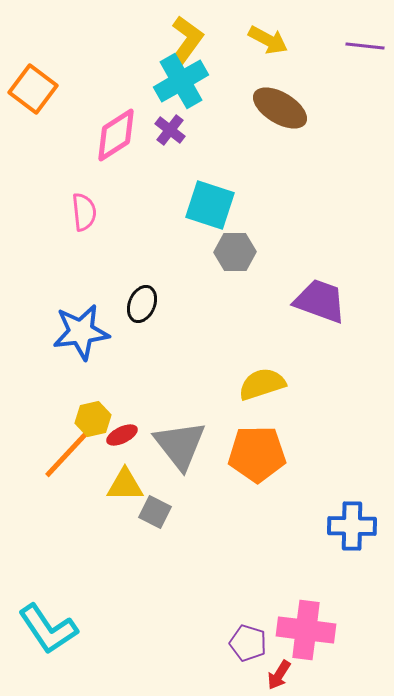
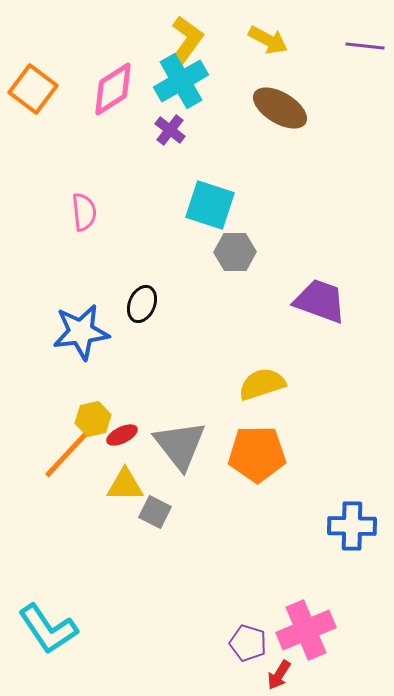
pink diamond: moved 3 px left, 46 px up
pink cross: rotated 30 degrees counterclockwise
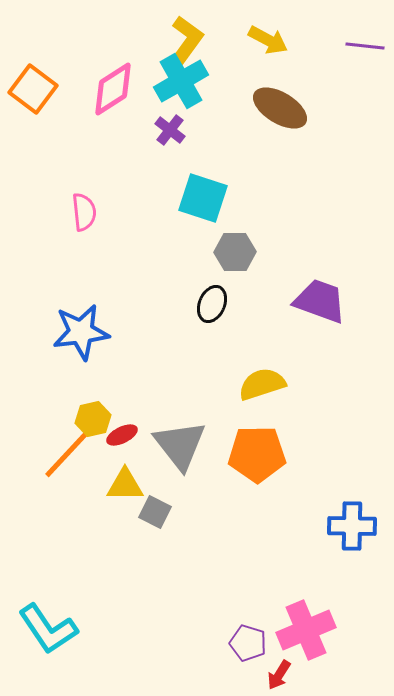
cyan square: moved 7 px left, 7 px up
black ellipse: moved 70 px right
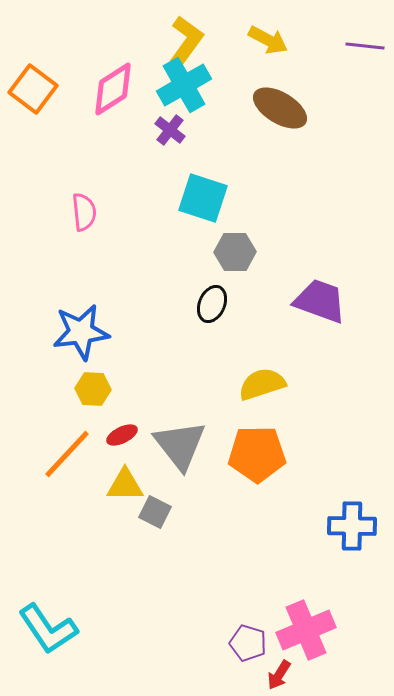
cyan cross: moved 3 px right, 4 px down
yellow hexagon: moved 30 px up; rotated 16 degrees clockwise
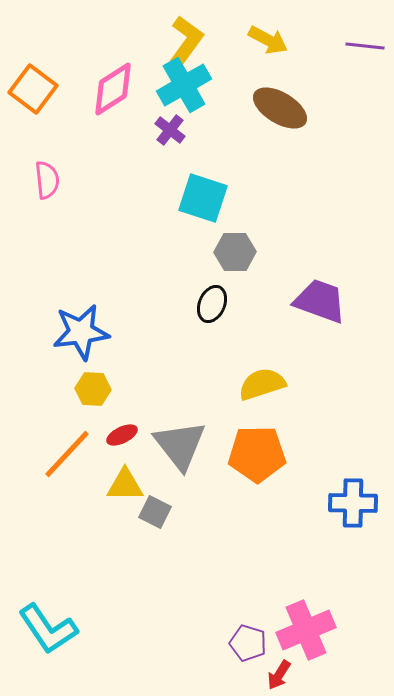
pink semicircle: moved 37 px left, 32 px up
blue cross: moved 1 px right, 23 px up
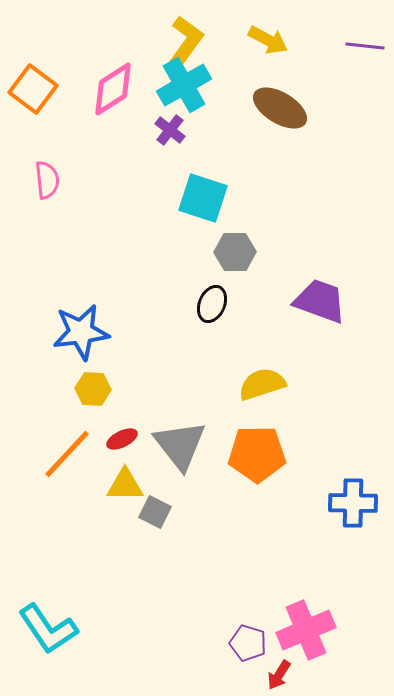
red ellipse: moved 4 px down
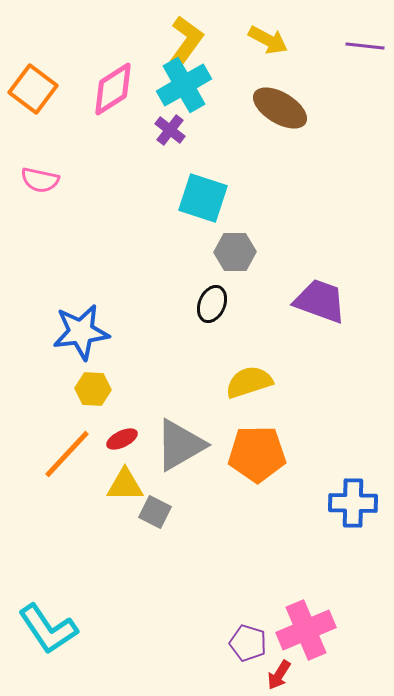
pink semicircle: moved 7 px left; rotated 108 degrees clockwise
yellow semicircle: moved 13 px left, 2 px up
gray triangle: rotated 38 degrees clockwise
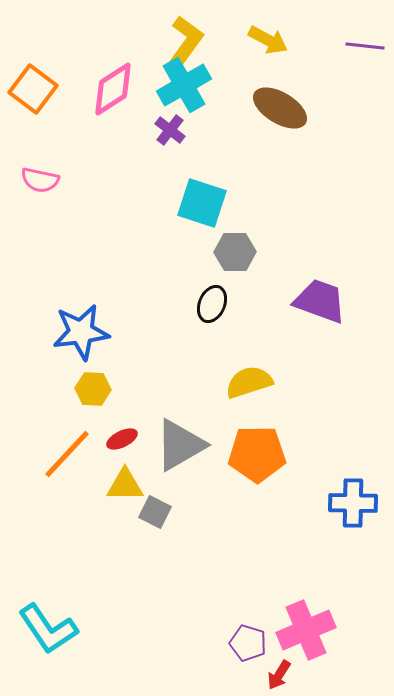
cyan square: moved 1 px left, 5 px down
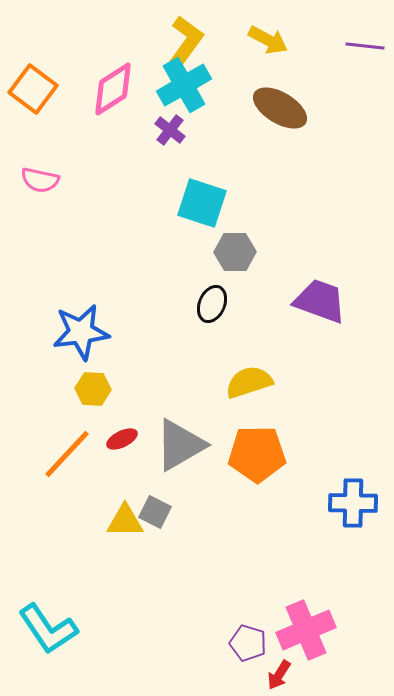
yellow triangle: moved 36 px down
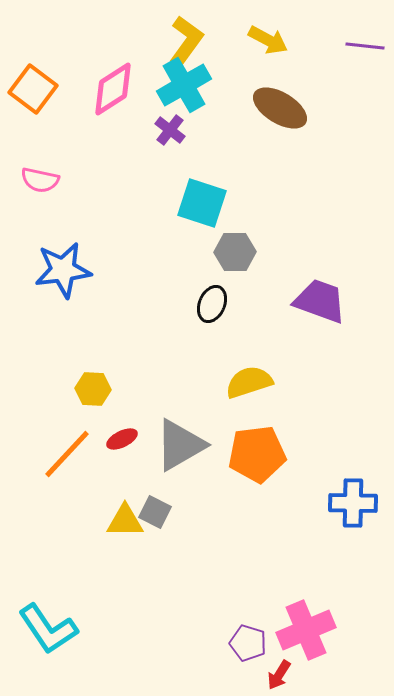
blue star: moved 18 px left, 62 px up
orange pentagon: rotated 6 degrees counterclockwise
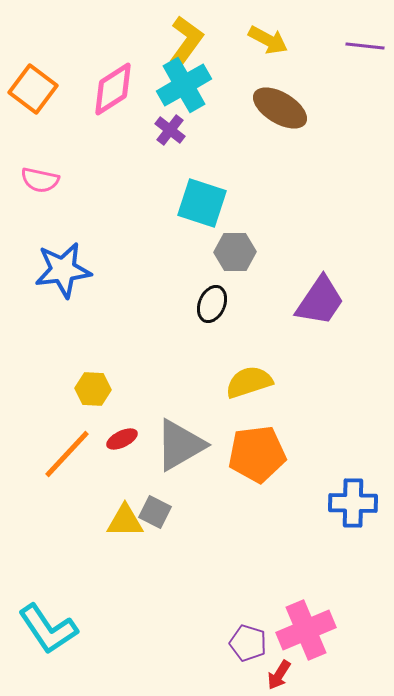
purple trapezoid: rotated 104 degrees clockwise
